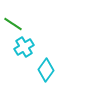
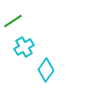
green line: moved 3 px up; rotated 66 degrees counterclockwise
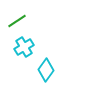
green line: moved 4 px right
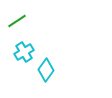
cyan cross: moved 5 px down
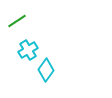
cyan cross: moved 4 px right, 2 px up
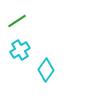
cyan cross: moved 8 px left
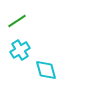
cyan diamond: rotated 50 degrees counterclockwise
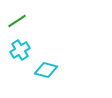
cyan diamond: rotated 60 degrees counterclockwise
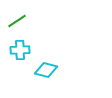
cyan cross: rotated 30 degrees clockwise
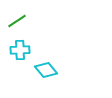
cyan diamond: rotated 35 degrees clockwise
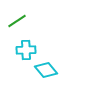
cyan cross: moved 6 px right
